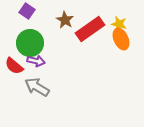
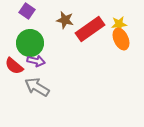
brown star: rotated 18 degrees counterclockwise
yellow star: rotated 21 degrees counterclockwise
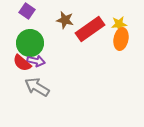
orange ellipse: rotated 35 degrees clockwise
red semicircle: moved 8 px right, 3 px up
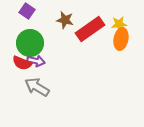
red semicircle: rotated 18 degrees counterclockwise
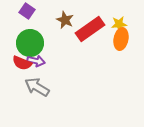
brown star: rotated 12 degrees clockwise
